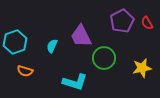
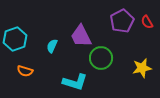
red semicircle: moved 1 px up
cyan hexagon: moved 3 px up
green circle: moved 3 px left
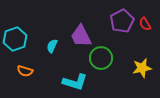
red semicircle: moved 2 px left, 2 px down
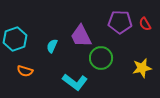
purple pentagon: moved 2 px left, 1 px down; rotated 30 degrees clockwise
cyan L-shape: rotated 20 degrees clockwise
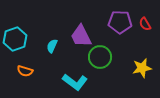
green circle: moved 1 px left, 1 px up
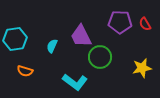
cyan hexagon: rotated 10 degrees clockwise
